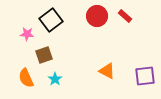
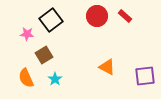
brown square: rotated 12 degrees counterclockwise
orange triangle: moved 4 px up
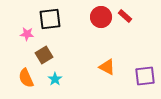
red circle: moved 4 px right, 1 px down
black square: moved 1 px left, 1 px up; rotated 30 degrees clockwise
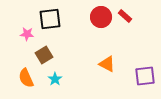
orange triangle: moved 3 px up
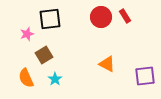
red rectangle: rotated 16 degrees clockwise
pink star: rotated 24 degrees counterclockwise
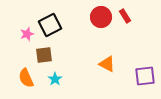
black square: moved 6 px down; rotated 20 degrees counterclockwise
brown square: rotated 24 degrees clockwise
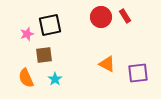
black square: rotated 15 degrees clockwise
purple square: moved 7 px left, 3 px up
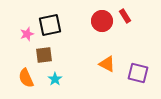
red circle: moved 1 px right, 4 px down
purple square: rotated 20 degrees clockwise
